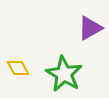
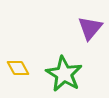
purple triangle: rotated 20 degrees counterclockwise
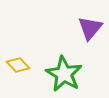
yellow diamond: moved 3 px up; rotated 15 degrees counterclockwise
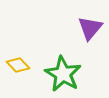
green star: moved 1 px left
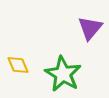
yellow diamond: rotated 20 degrees clockwise
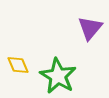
green star: moved 5 px left, 2 px down
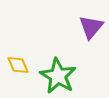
purple triangle: moved 1 px right, 1 px up
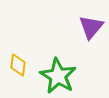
yellow diamond: rotated 30 degrees clockwise
